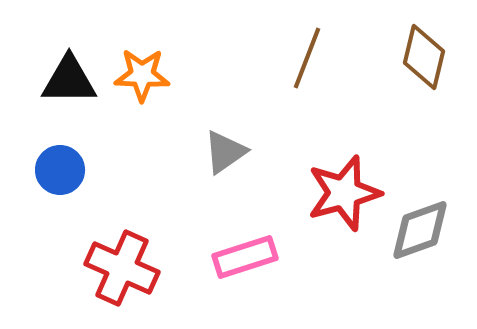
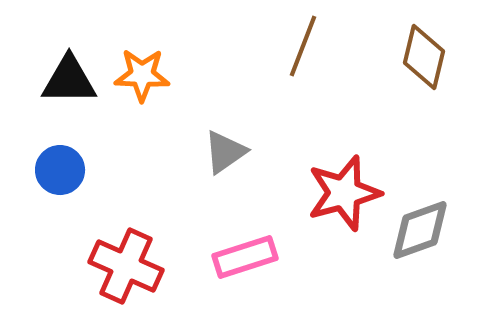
brown line: moved 4 px left, 12 px up
red cross: moved 4 px right, 2 px up
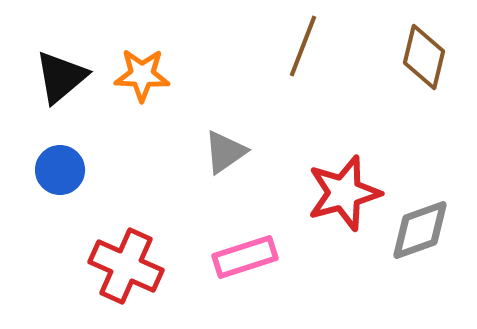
black triangle: moved 8 px left, 3 px up; rotated 40 degrees counterclockwise
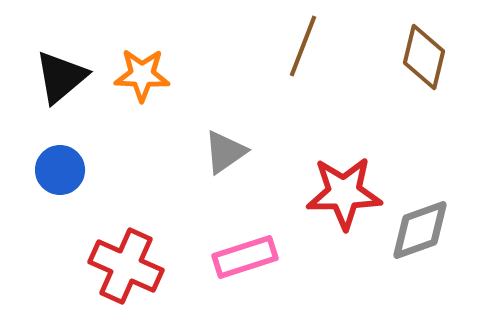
red star: rotated 14 degrees clockwise
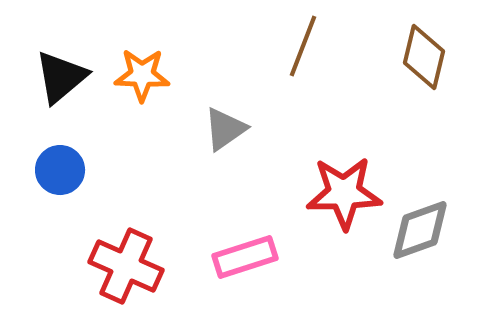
gray triangle: moved 23 px up
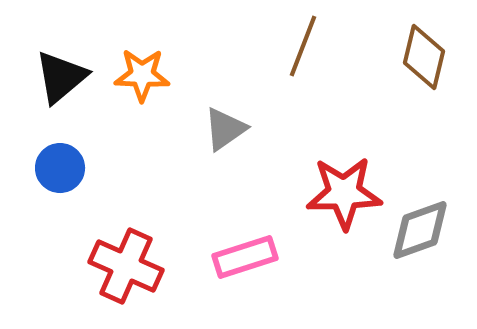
blue circle: moved 2 px up
